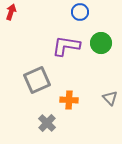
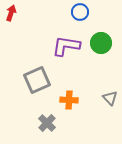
red arrow: moved 1 px down
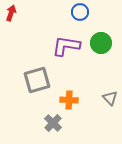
gray square: rotated 8 degrees clockwise
gray cross: moved 6 px right
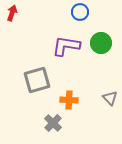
red arrow: moved 1 px right
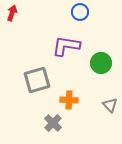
green circle: moved 20 px down
gray triangle: moved 7 px down
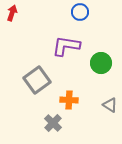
gray square: rotated 20 degrees counterclockwise
gray triangle: rotated 14 degrees counterclockwise
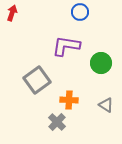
gray triangle: moved 4 px left
gray cross: moved 4 px right, 1 px up
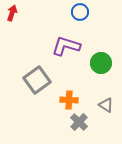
purple L-shape: rotated 8 degrees clockwise
gray cross: moved 22 px right
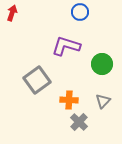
green circle: moved 1 px right, 1 px down
gray triangle: moved 3 px left, 4 px up; rotated 42 degrees clockwise
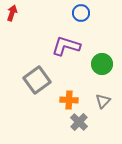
blue circle: moved 1 px right, 1 px down
